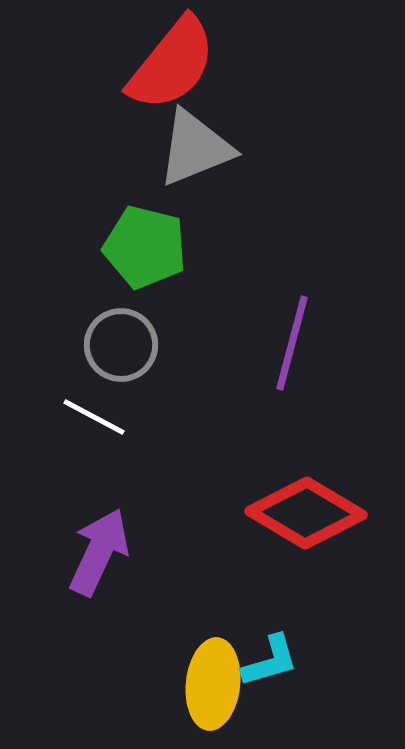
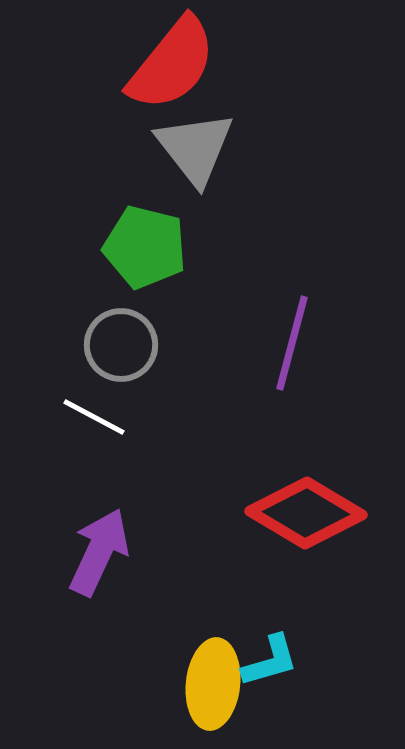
gray triangle: rotated 46 degrees counterclockwise
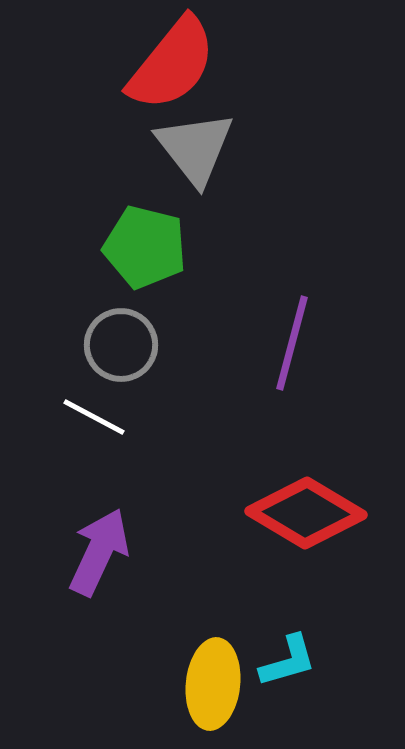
cyan L-shape: moved 18 px right
